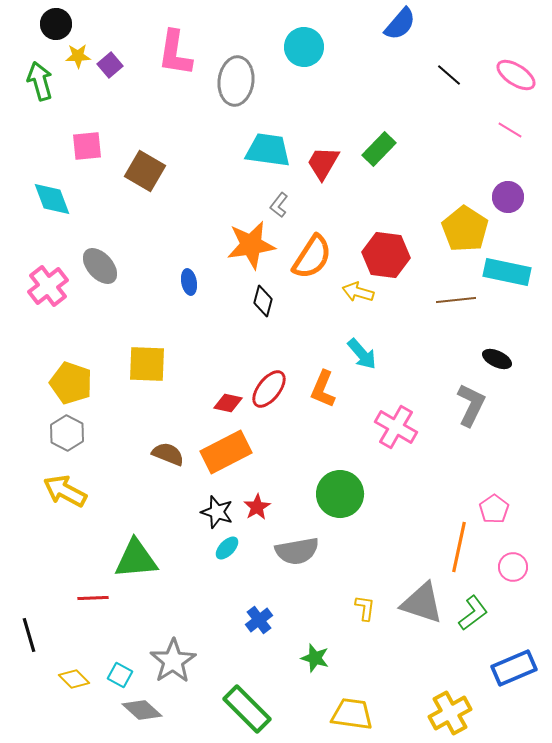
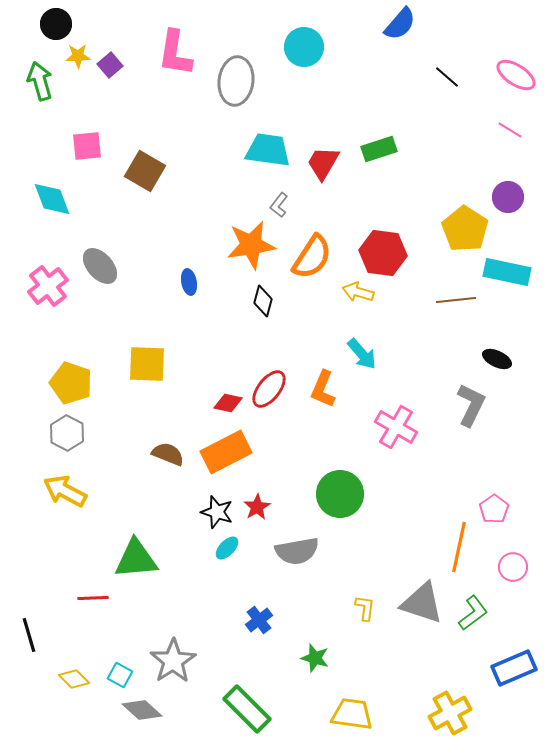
black line at (449, 75): moved 2 px left, 2 px down
green rectangle at (379, 149): rotated 28 degrees clockwise
red hexagon at (386, 255): moved 3 px left, 2 px up
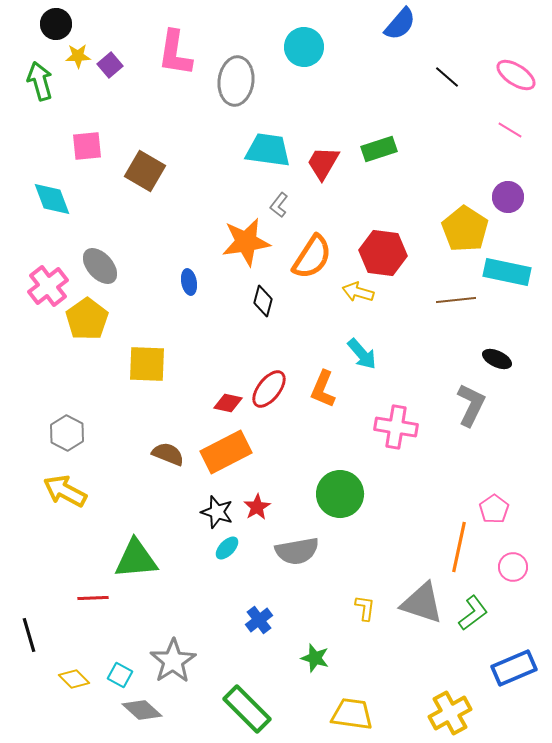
orange star at (251, 245): moved 5 px left, 3 px up
yellow pentagon at (71, 383): moved 16 px right, 64 px up; rotated 18 degrees clockwise
pink cross at (396, 427): rotated 21 degrees counterclockwise
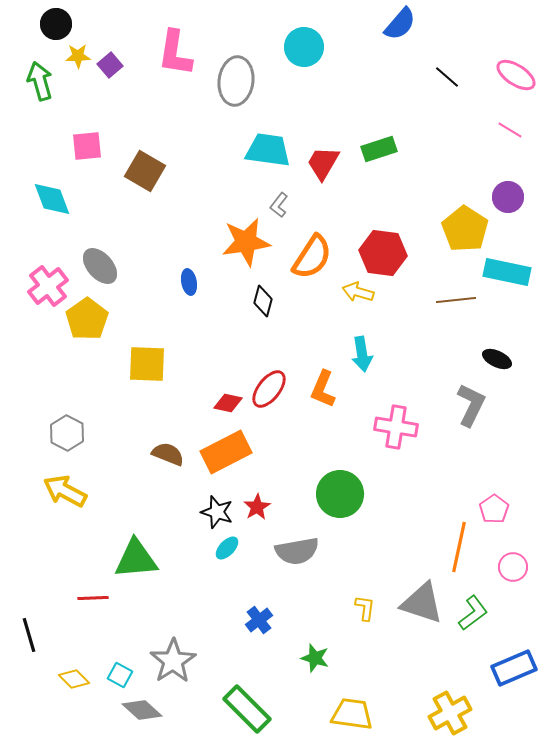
cyan arrow at (362, 354): rotated 32 degrees clockwise
